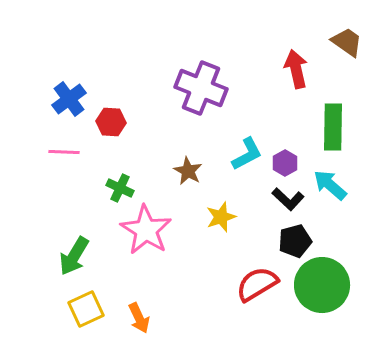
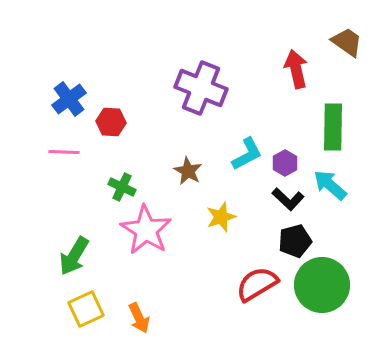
green cross: moved 2 px right, 1 px up
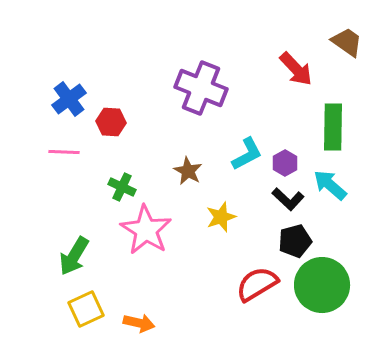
red arrow: rotated 150 degrees clockwise
orange arrow: moved 5 px down; rotated 52 degrees counterclockwise
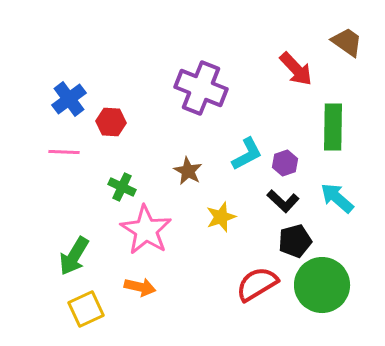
purple hexagon: rotated 10 degrees clockwise
cyan arrow: moved 7 px right, 13 px down
black L-shape: moved 5 px left, 2 px down
orange arrow: moved 1 px right, 36 px up
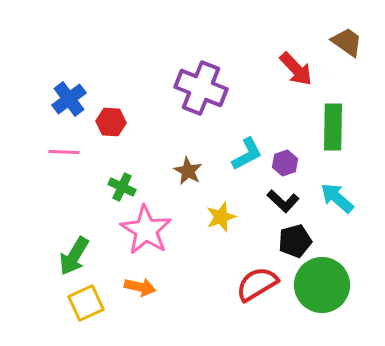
yellow square: moved 6 px up
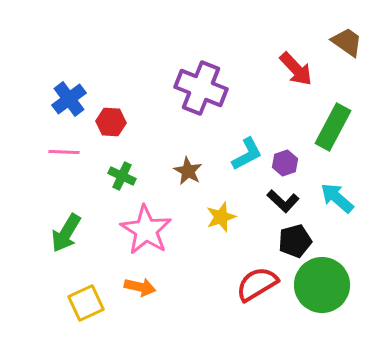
green rectangle: rotated 27 degrees clockwise
green cross: moved 11 px up
green arrow: moved 8 px left, 23 px up
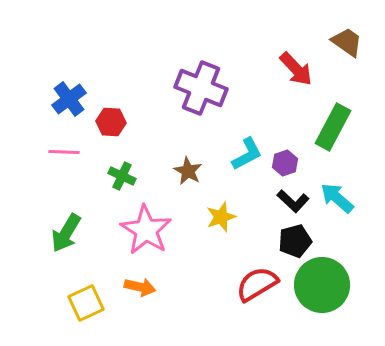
black L-shape: moved 10 px right
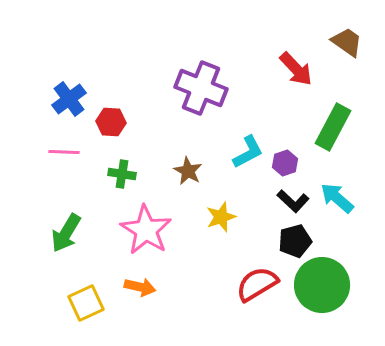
cyan L-shape: moved 1 px right, 2 px up
green cross: moved 2 px up; rotated 16 degrees counterclockwise
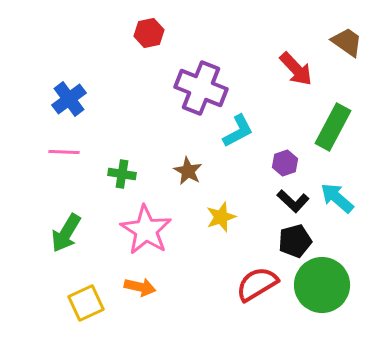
red hexagon: moved 38 px right, 89 px up; rotated 16 degrees counterclockwise
cyan L-shape: moved 10 px left, 21 px up
